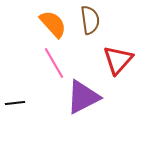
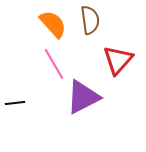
pink line: moved 1 px down
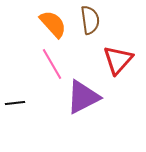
pink line: moved 2 px left
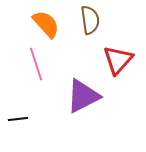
orange semicircle: moved 7 px left
pink line: moved 16 px left; rotated 12 degrees clockwise
purple triangle: moved 1 px up
black line: moved 3 px right, 16 px down
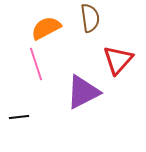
brown semicircle: moved 2 px up
orange semicircle: moved 4 px down; rotated 76 degrees counterclockwise
purple triangle: moved 4 px up
black line: moved 1 px right, 2 px up
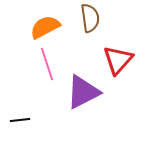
orange semicircle: moved 1 px left, 1 px up
pink line: moved 11 px right
black line: moved 1 px right, 3 px down
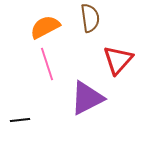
purple triangle: moved 4 px right, 6 px down
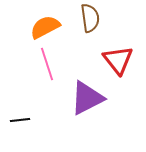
red triangle: rotated 20 degrees counterclockwise
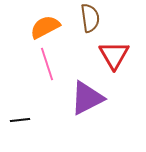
red triangle: moved 4 px left, 5 px up; rotated 8 degrees clockwise
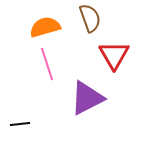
brown semicircle: rotated 12 degrees counterclockwise
orange semicircle: rotated 12 degrees clockwise
black line: moved 4 px down
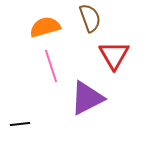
pink line: moved 4 px right, 2 px down
